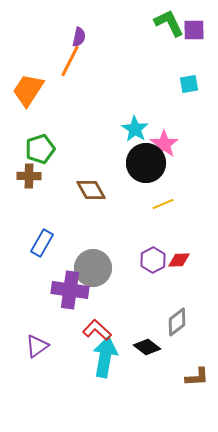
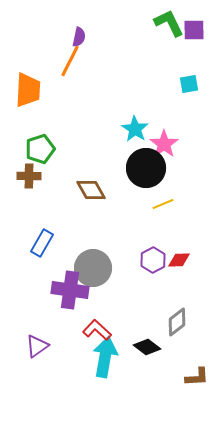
orange trapezoid: rotated 150 degrees clockwise
black circle: moved 5 px down
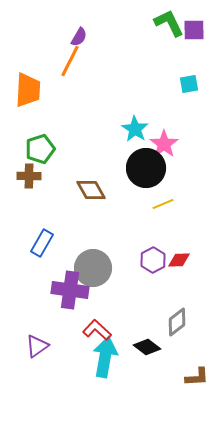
purple semicircle: rotated 18 degrees clockwise
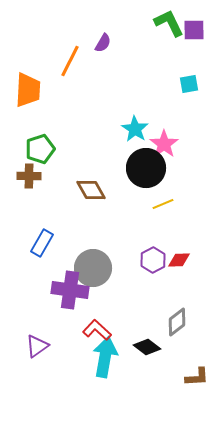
purple semicircle: moved 24 px right, 6 px down
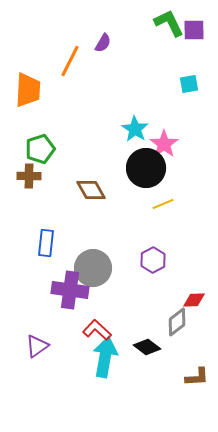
blue rectangle: moved 4 px right; rotated 24 degrees counterclockwise
red diamond: moved 15 px right, 40 px down
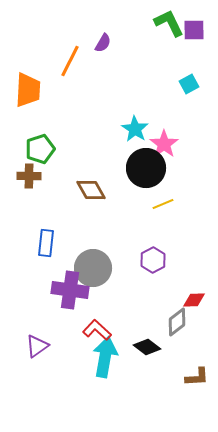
cyan square: rotated 18 degrees counterclockwise
